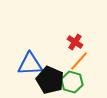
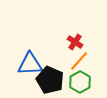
green hexagon: moved 8 px right; rotated 15 degrees clockwise
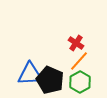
red cross: moved 1 px right, 1 px down
blue triangle: moved 10 px down
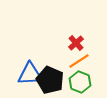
red cross: rotated 14 degrees clockwise
orange line: rotated 15 degrees clockwise
green hexagon: rotated 10 degrees counterclockwise
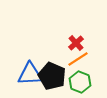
orange line: moved 1 px left, 2 px up
black pentagon: moved 2 px right, 4 px up
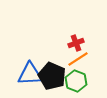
red cross: rotated 21 degrees clockwise
green hexagon: moved 4 px left, 1 px up
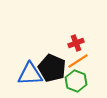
orange line: moved 2 px down
black pentagon: moved 8 px up
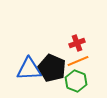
red cross: moved 1 px right
orange line: rotated 10 degrees clockwise
blue triangle: moved 1 px left, 5 px up
